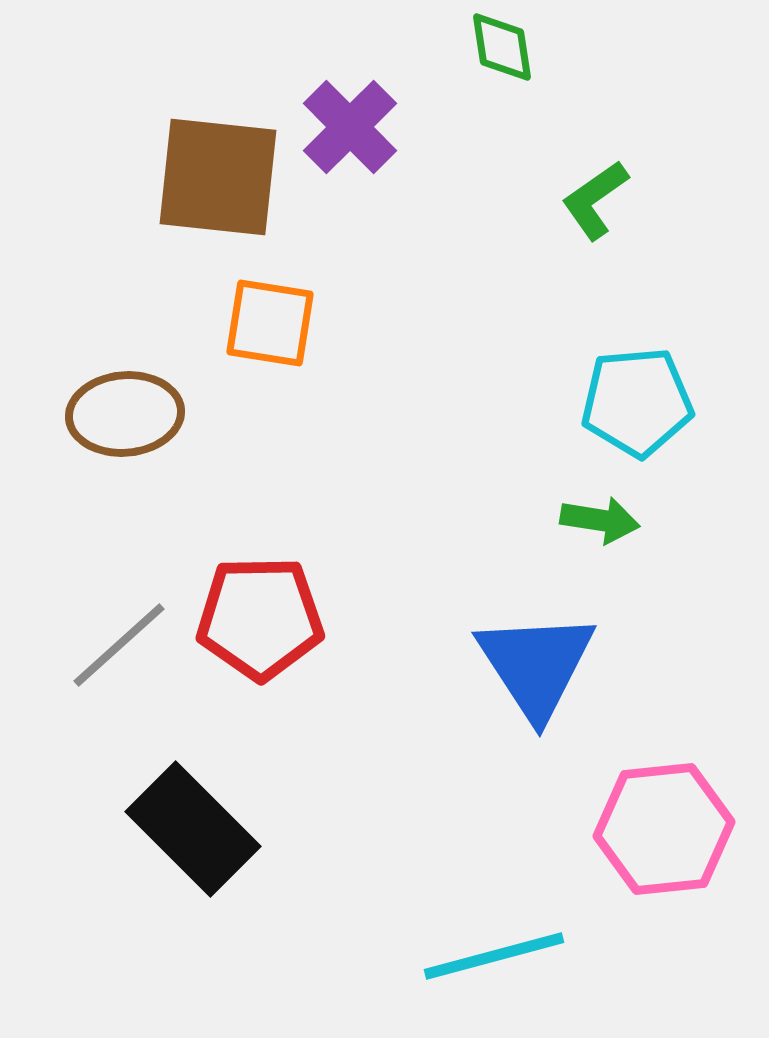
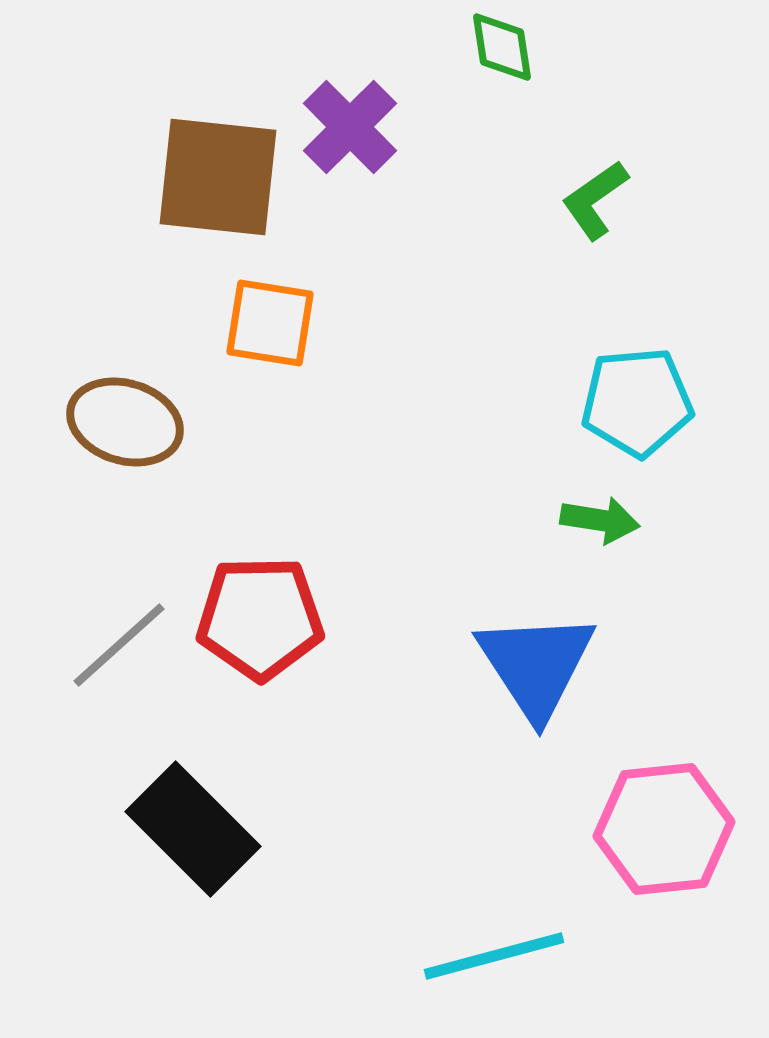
brown ellipse: moved 8 px down; rotated 22 degrees clockwise
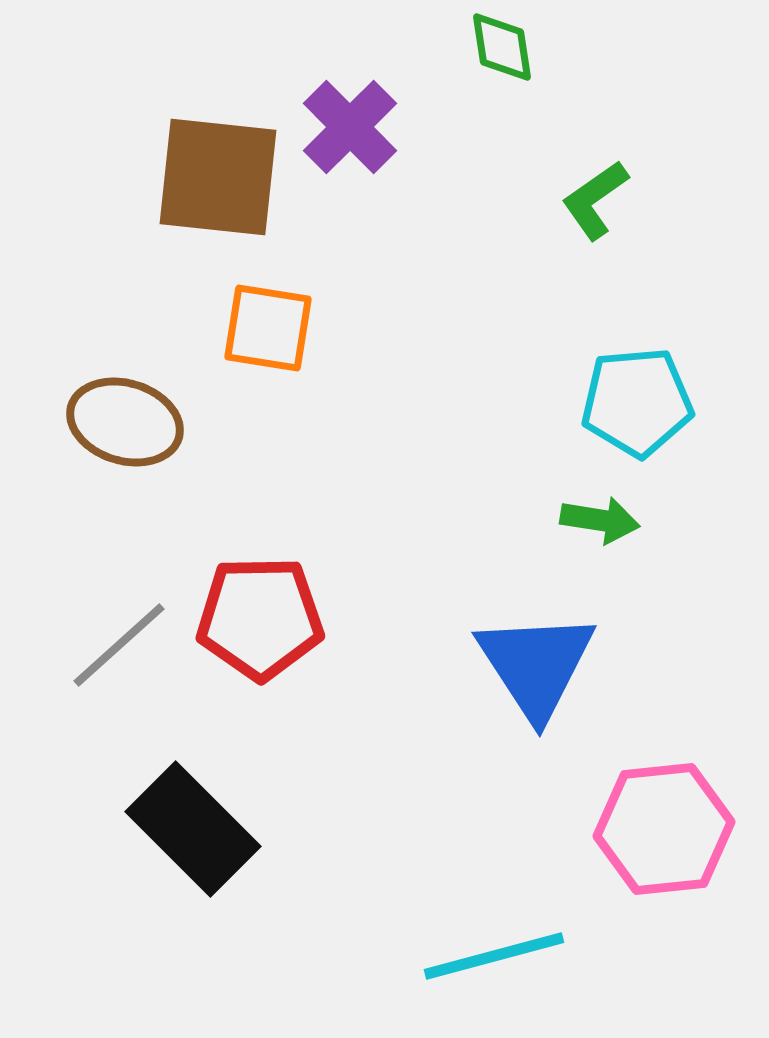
orange square: moved 2 px left, 5 px down
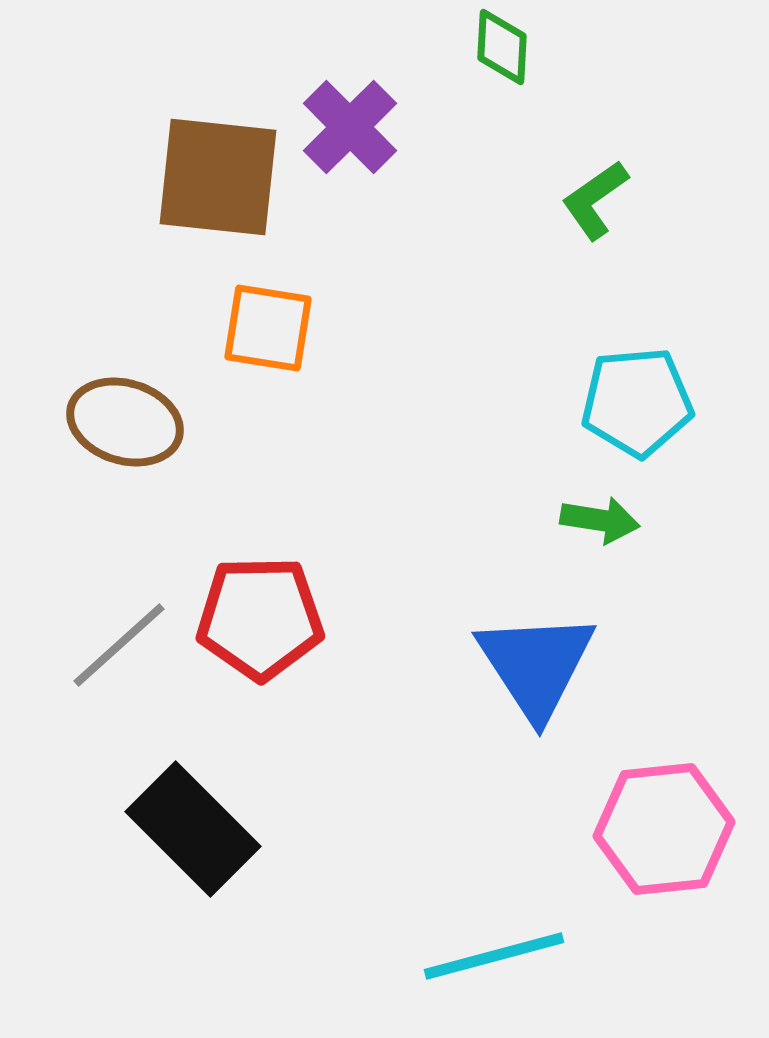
green diamond: rotated 12 degrees clockwise
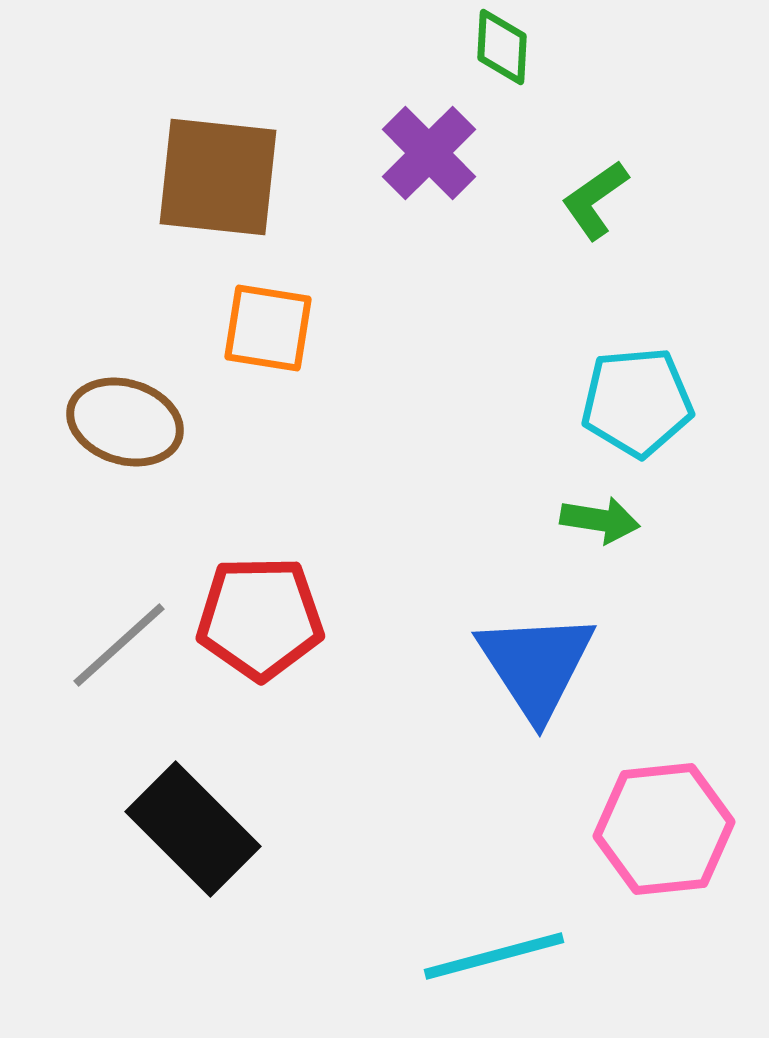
purple cross: moved 79 px right, 26 px down
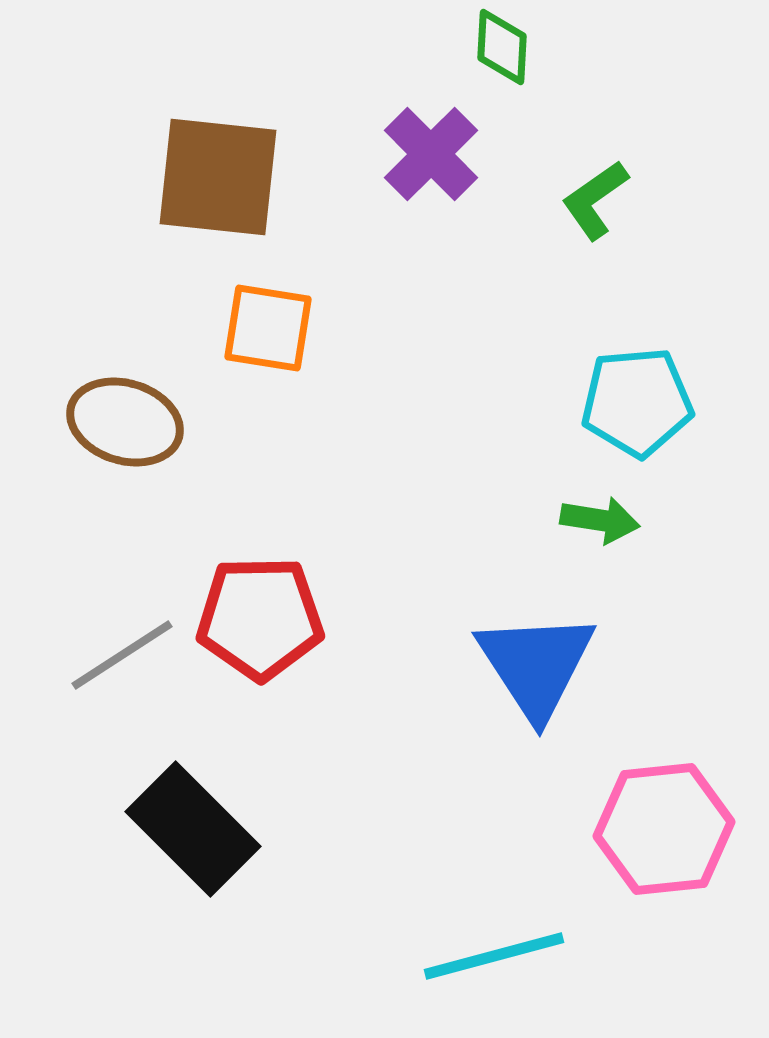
purple cross: moved 2 px right, 1 px down
gray line: moved 3 px right, 10 px down; rotated 9 degrees clockwise
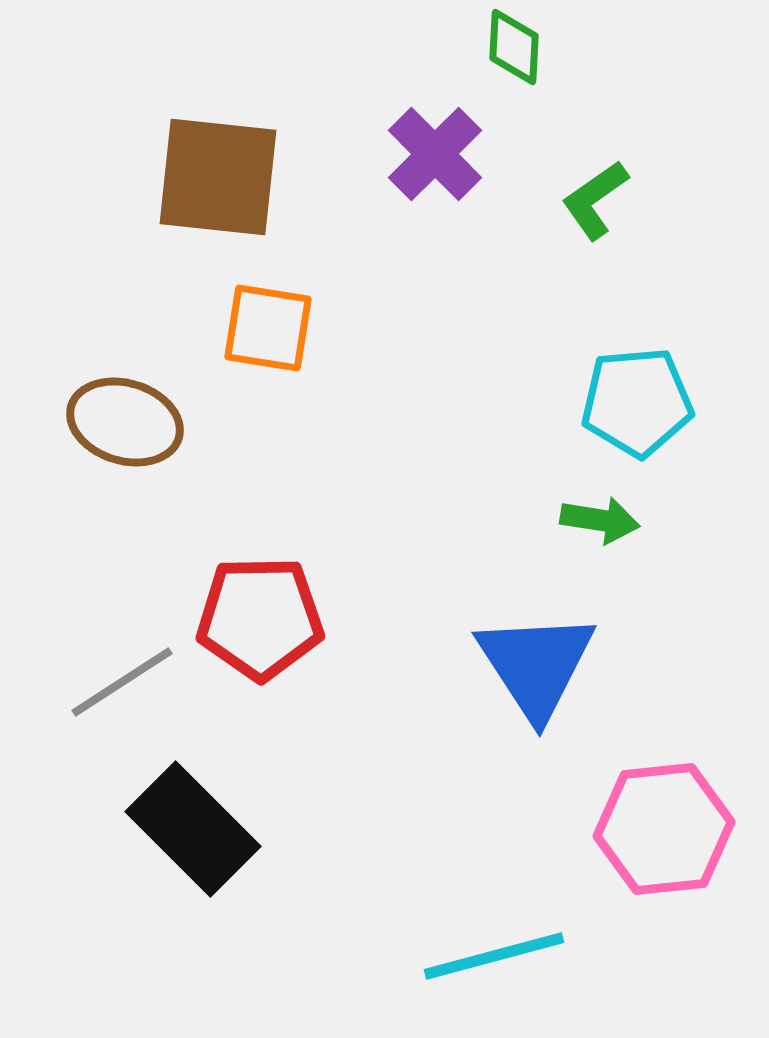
green diamond: moved 12 px right
purple cross: moved 4 px right
gray line: moved 27 px down
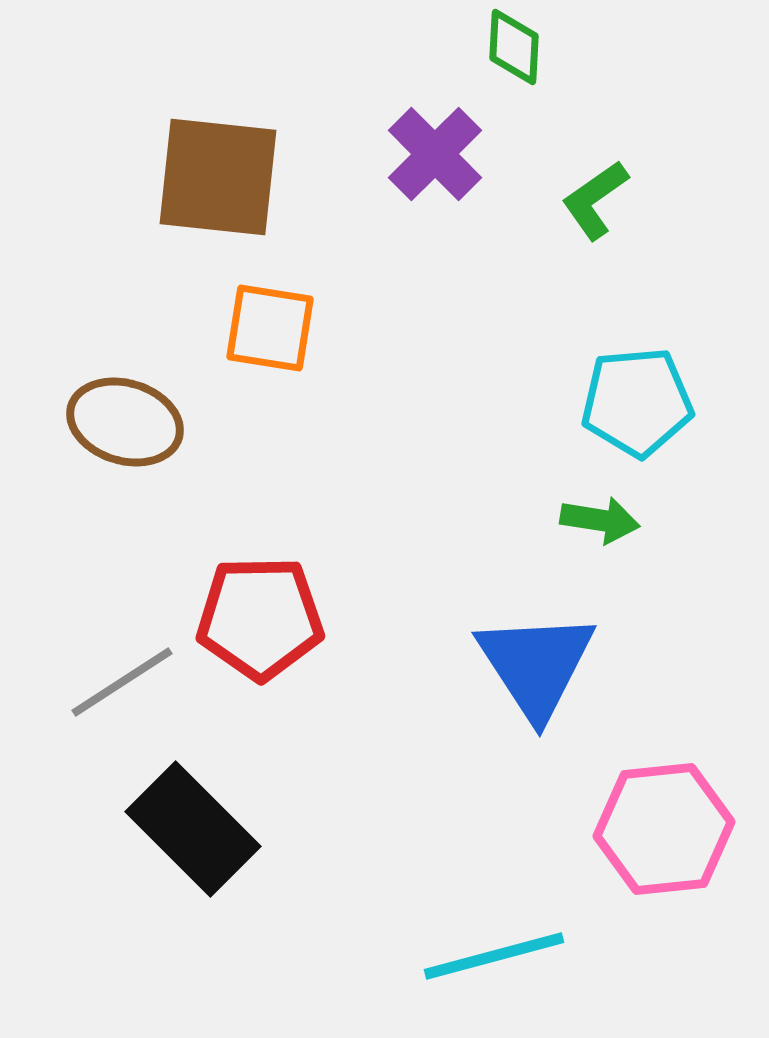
orange square: moved 2 px right
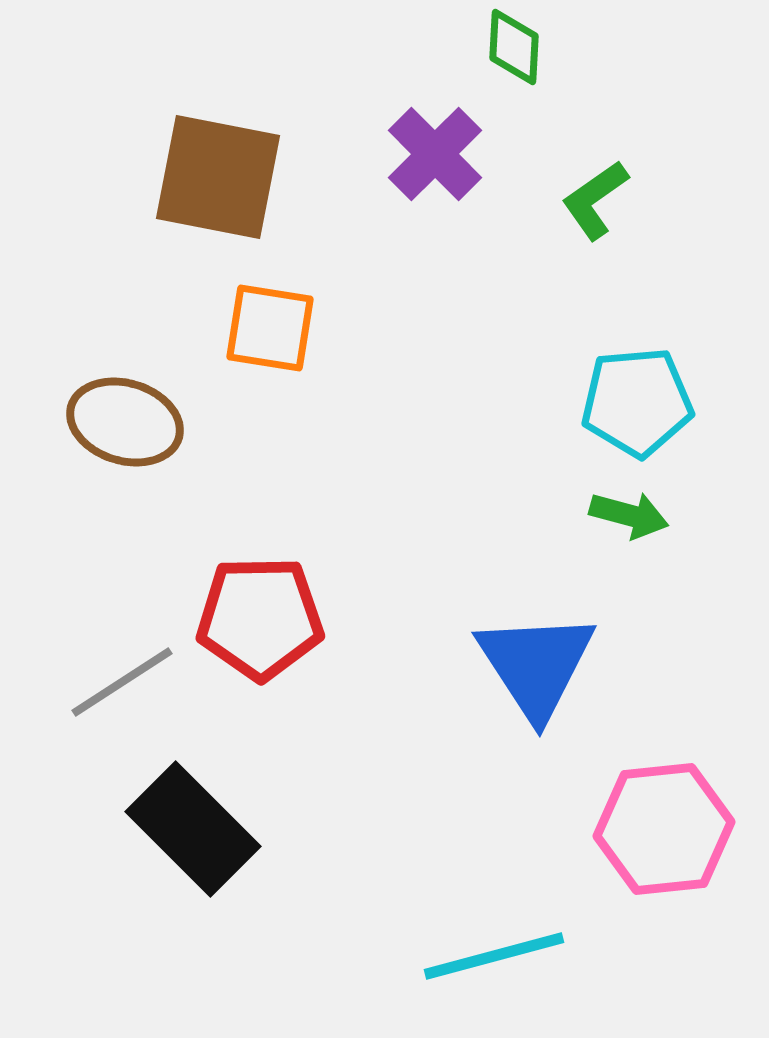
brown square: rotated 5 degrees clockwise
green arrow: moved 29 px right, 5 px up; rotated 6 degrees clockwise
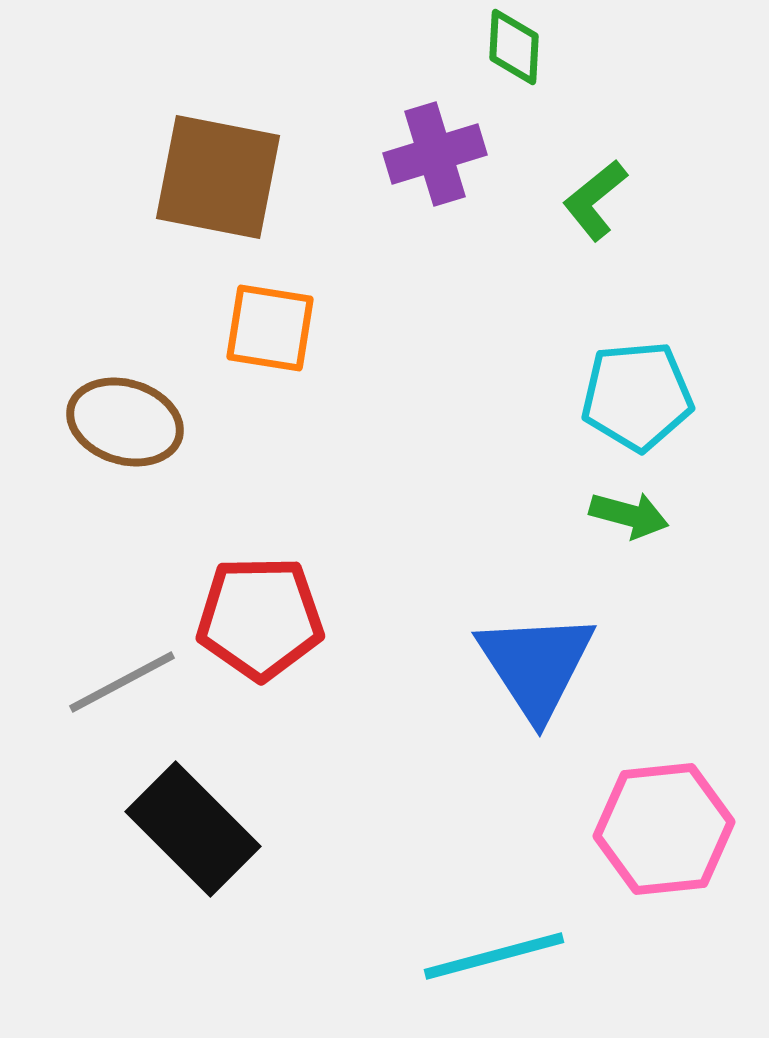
purple cross: rotated 28 degrees clockwise
green L-shape: rotated 4 degrees counterclockwise
cyan pentagon: moved 6 px up
gray line: rotated 5 degrees clockwise
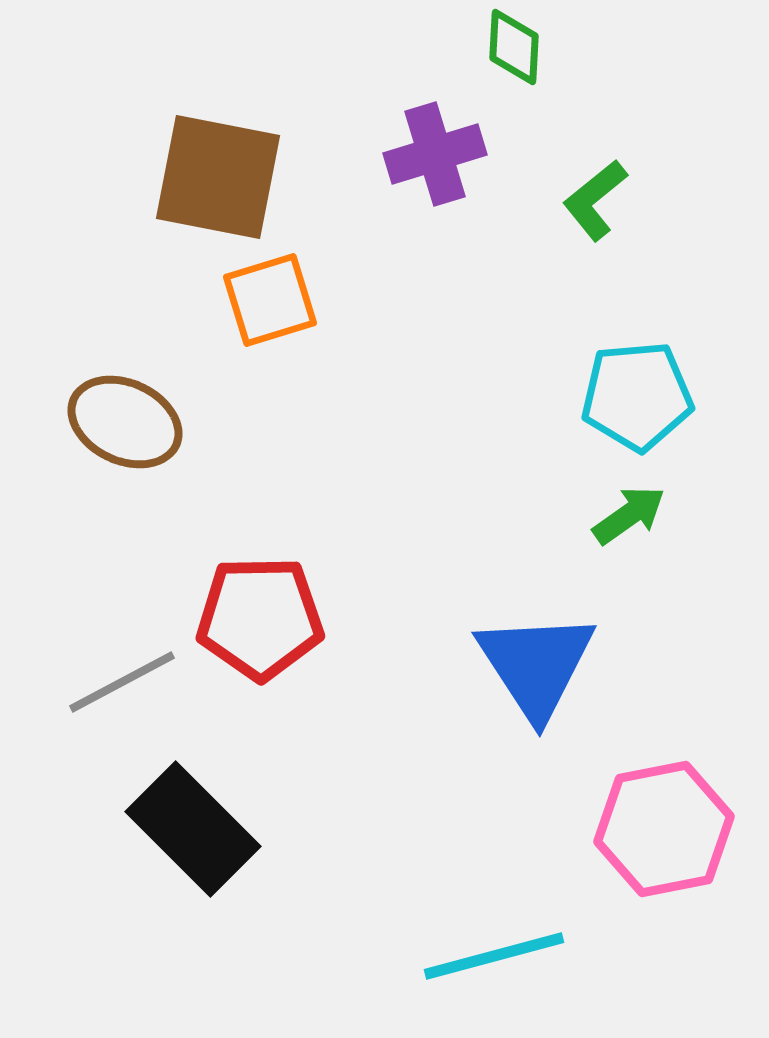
orange square: moved 28 px up; rotated 26 degrees counterclockwise
brown ellipse: rotated 8 degrees clockwise
green arrow: rotated 50 degrees counterclockwise
pink hexagon: rotated 5 degrees counterclockwise
